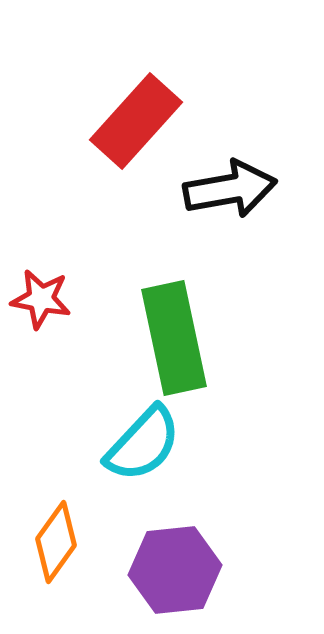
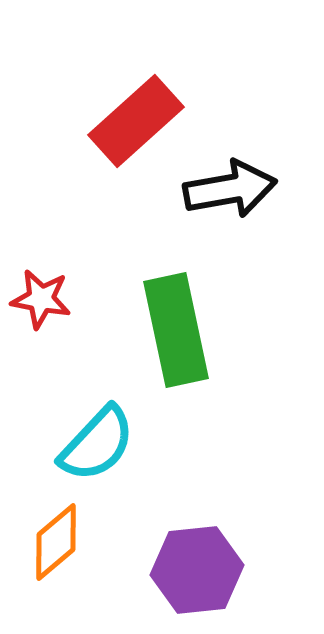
red rectangle: rotated 6 degrees clockwise
green rectangle: moved 2 px right, 8 px up
cyan semicircle: moved 46 px left
orange diamond: rotated 14 degrees clockwise
purple hexagon: moved 22 px right
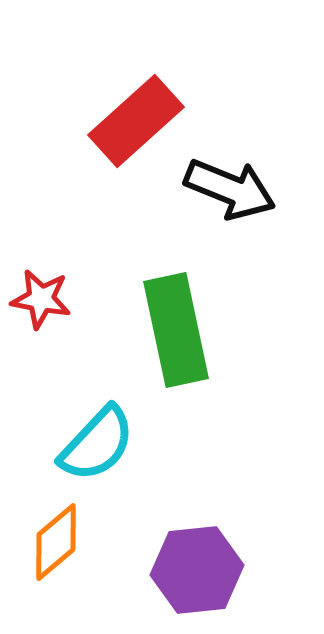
black arrow: rotated 32 degrees clockwise
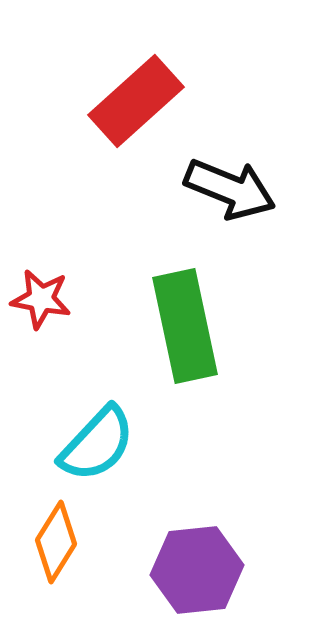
red rectangle: moved 20 px up
green rectangle: moved 9 px right, 4 px up
orange diamond: rotated 18 degrees counterclockwise
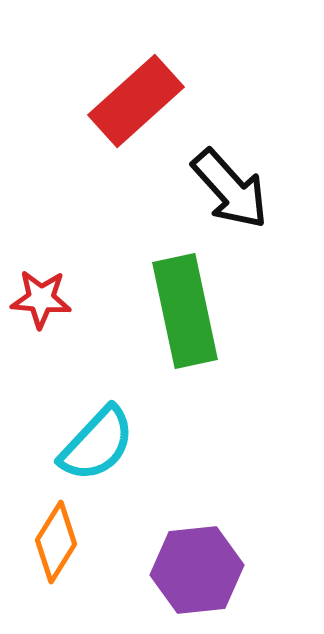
black arrow: rotated 26 degrees clockwise
red star: rotated 6 degrees counterclockwise
green rectangle: moved 15 px up
